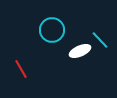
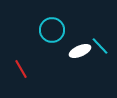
cyan line: moved 6 px down
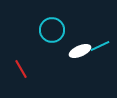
cyan line: rotated 72 degrees counterclockwise
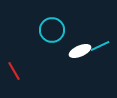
red line: moved 7 px left, 2 px down
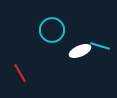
cyan line: rotated 42 degrees clockwise
red line: moved 6 px right, 2 px down
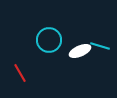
cyan circle: moved 3 px left, 10 px down
